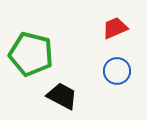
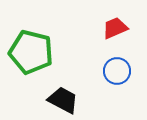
green pentagon: moved 2 px up
black trapezoid: moved 1 px right, 4 px down
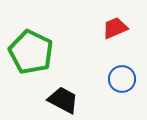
green pentagon: rotated 12 degrees clockwise
blue circle: moved 5 px right, 8 px down
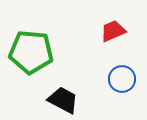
red trapezoid: moved 2 px left, 3 px down
green pentagon: rotated 21 degrees counterclockwise
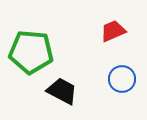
black trapezoid: moved 1 px left, 9 px up
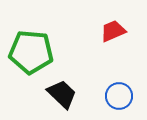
blue circle: moved 3 px left, 17 px down
black trapezoid: moved 3 px down; rotated 16 degrees clockwise
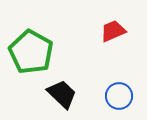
green pentagon: rotated 24 degrees clockwise
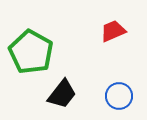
black trapezoid: rotated 84 degrees clockwise
